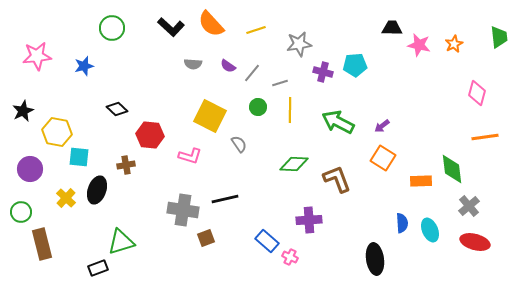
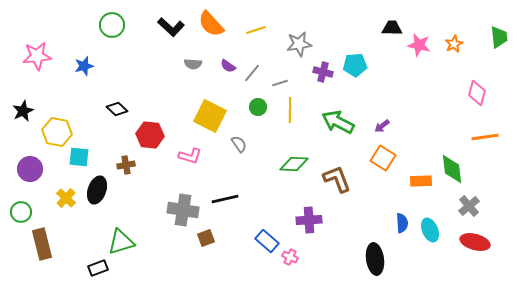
green circle at (112, 28): moved 3 px up
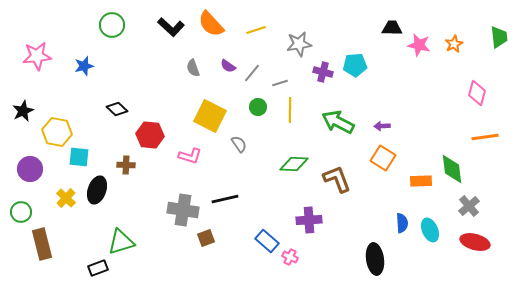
gray semicircle at (193, 64): moved 4 px down; rotated 66 degrees clockwise
purple arrow at (382, 126): rotated 35 degrees clockwise
brown cross at (126, 165): rotated 12 degrees clockwise
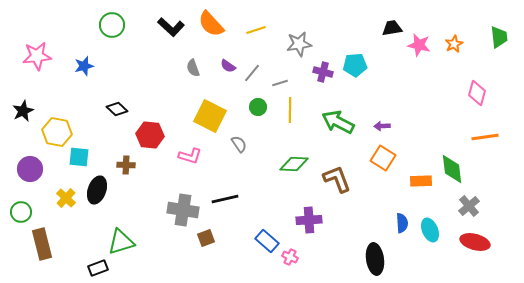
black trapezoid at (392, 28): rotated 10 degrees counterclockwise
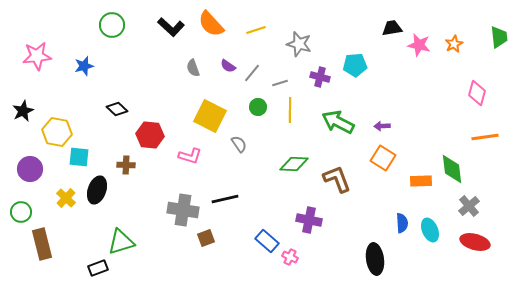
gray star at (299, 44): rotated 25 degrees clockwise
purple cross at (323, 72): moved 3 px left, 5 px down
purple cross at (309, 220): rotated 15 degrees clockwise
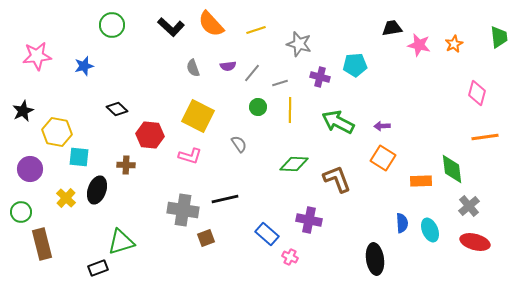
purple semicircle at (228, 66): rotated 42 degrees counterclockwise
yellow square at (210, 116): moved 12 px left
blue rectangle at (267, 241): moved 7 px up
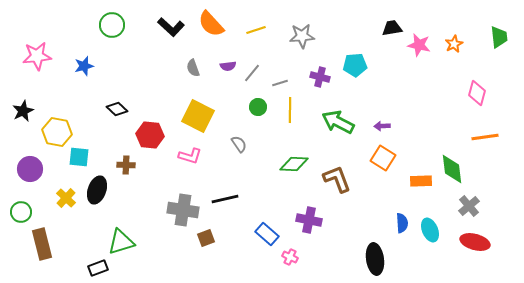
gray star at (299, 44): moved 3 px right, 8 px up; rotated 20 degrees counterclockwise
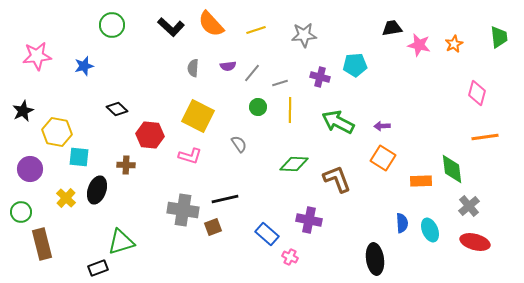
gray star at (302, 36): moved 2 px right, 1 px up
gray semicircle at (193, 68): rotated 24 degrees clockwise
brown square at (206, 238): moved 7 px right, 11 px up
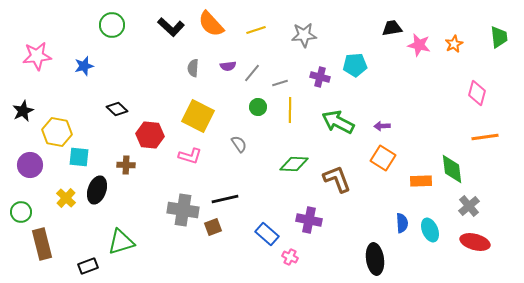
purple circle at (30, 169): moved 4 px up
black rectangle at (98, 268): moved 10 px left, 2 px up
